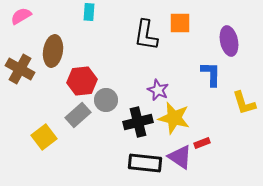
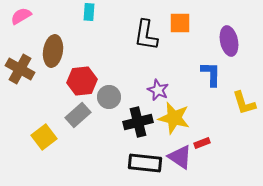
gray circle: moved 3 px right, 3 px up
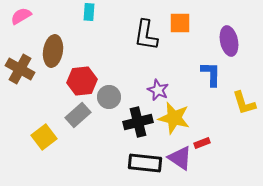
purple triangle: moved 1 px down
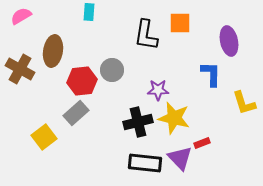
purple star: rotated 25 degrees counterclockwise
gray circle: moved 3 px right, 27 px up
gray rectangle: moved 2 px left, 2 px up
purple triangle: rotated 12 degrees clockwise
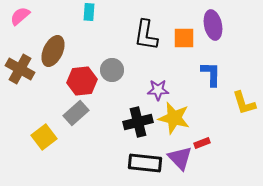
pink semicircle: moved 1 px left; rotated 10 degrees counterclockwise
orange square: moved 4 px right, 15 px down
purple ellipse: moved 16 px left, 16 px up
brown ellipse: rotated 16 degrees clockwise
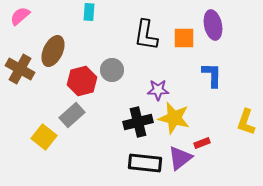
blue L-shape: moved 1 px right, 1 px down
red hexagon: rotated 8 degrees counterclockwise
yellow L-shape: moved 2 px right, 19 px down; rotated 36 degrees clockwise
gray rectangle: moved 4 px left, 2 px down
yellow square: rotated 15 degrees counterclockwise
purple triangle: rotated 36 degrees clockwise
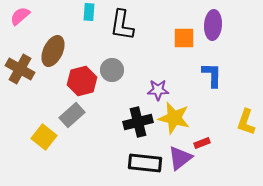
purple ellipse: rotated 16 degrees clockwise
black L-shape: moved 24 px left, 10 px up
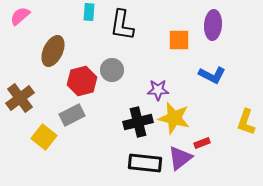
orange square: moved 5 px left, 2 px down
brown cross: moved 29 px down; rotated 24 degrees clockwise
blue L-shape: rotated 116 degrees clockwise
gray rectangle: rotated 15 degrees clockwise
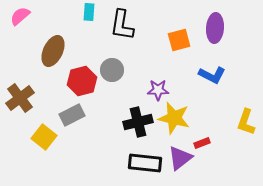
purple ellipse: moved 2 px right, 3 px down
orange square: rotated 15 degrees counterclockwise
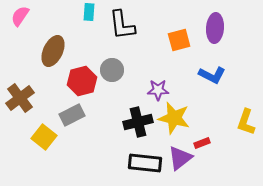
pink semicircle: rotated 15 degrees counterclockwise
black L-shape: rotated 16 degrees counterclockwise
